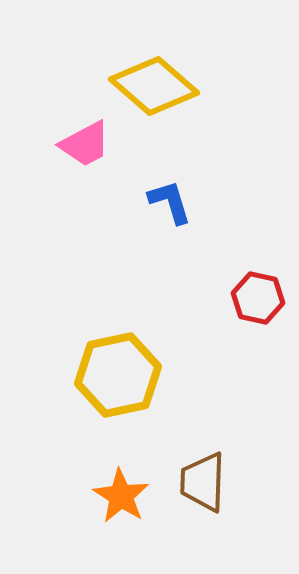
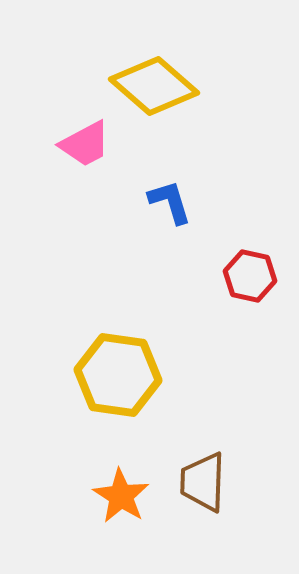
red hexagon: moved 8 px left, 22 px up
yellow hexagon: rotated 20 degrees clockwise
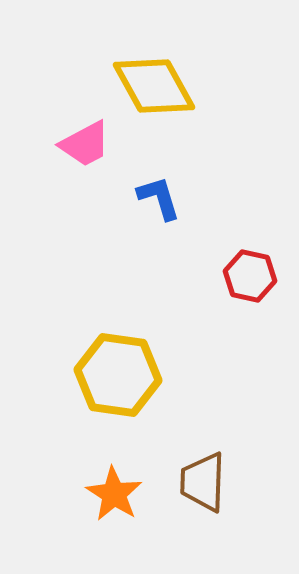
yellow diamond: rotated 20 degrees clockwise
blue L-shape: moved 11 px left, 4 px up
orange star: moved 7 px left, 2 px up
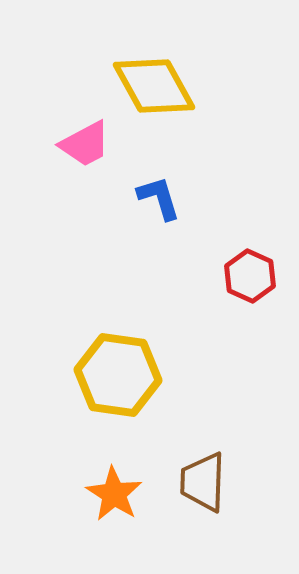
red hexagon: rotated 12 degrees clockwise
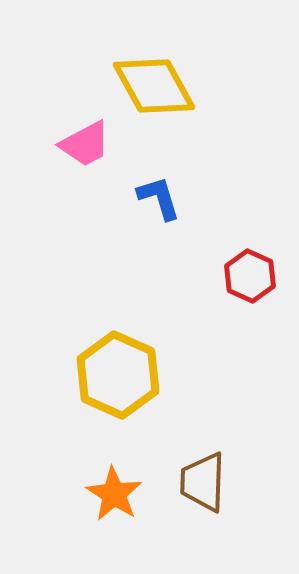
yellow hexagon: rotated 16 degrees clockwise
